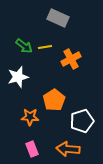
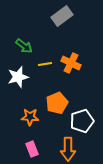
gray rectangle: moved 4 px right, 2 px up; rotated 60 degrees counterclockwise
yellow line: moved 17 px down
orange cross: moved 4 px down; rotated 36 degrees counterclockwise
orange pentagon: moved 3 px right, 3 px down; rotated 10 degrees clockwise
orange arrow: rotated 95 degrees counterclockwise
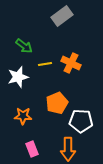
orange star: moved 7 px left, 1 px up
white pentagon: moved 1 px left; rotated 20 degrees clockwise
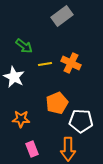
white star: moved 4 px left; rotated 30 degrees counterclockwise
orange star: moved 2 px left, 3 px down
